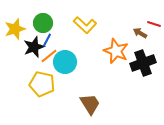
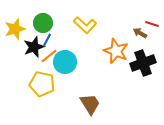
red line: moved 2 px left
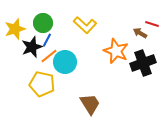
black star: moved 2 px left
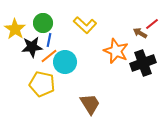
red line: rotated 56 degrees counterclockwise
yellow star: rotated 20 degrees counterclockwise
blue line: moved 2 px right; rotated 16 degrees counterclockwise
black star: rotated 15 degrees clockwise
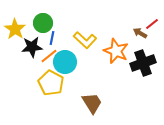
yellow L-shape: moved 15 px down
blue line: moved 3 px right, 2 px up
yellow pentagon: moved 9 px right, 1 px up; rotated 15 degrees clockwise
brown trapezoid: moved 2 px right, 1 px up
